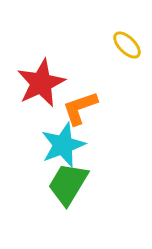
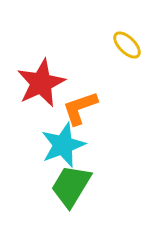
green trapezoid: moved 3 px right, 2 px down
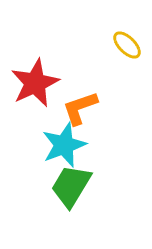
red star: moved 6 px left
cyan star: moved 1 px right
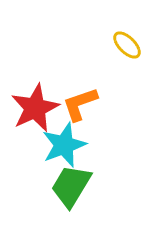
red star: moved 25 px down
orange L-shape: moved 4 px up
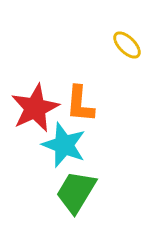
orange L-shape: rotated 66 degrees counterclockwise
cyan star: rotated 30 degrees counterclockwise
green trapezoid: moved 5 px right, 6 px down
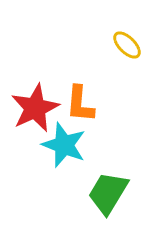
green trapezoid: moved 32 px right, 1 px down
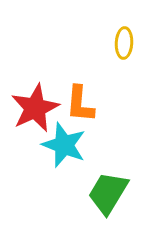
yellow ellipse: moved 3 px left, 2 px up; rotated 48 degrees clockwise
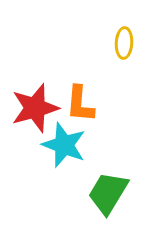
red star: rotated 9 degrees clockwise
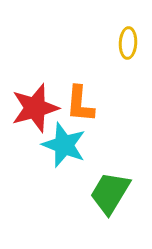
yellow ellipse: moved 4 px right
green trapezoid: moved 2 px right
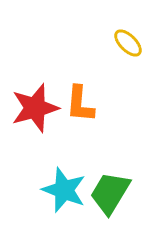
yellow ellipse: rotated 48 degrees counterclockwise
cyan star: moved 45 px down
